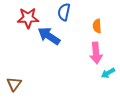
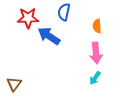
cyan arrow: moved 13 px left, 5 px down; rotated 24 degrees counterclockwise
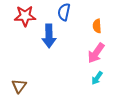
red star: moved 3 px left, 2 px up
blue arrow: rotated 125 degrees counterclockwise
pink arrow: rotated 40 degrees clockwise
cyan arrow: moved 2 px right
brown triangle: moved 5 px right, 2 px down
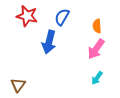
blue semicircle: moved 2 px left, 5 px down; rotated 18 degrees clockwise
red star: moved 2 px right; rotated 15 degrees clockwise
blue arrow: moved 6 px down; rotated 15 degrees clockwise
pink arrow: moved 4 px up
brown triangle: moved 1 px left, 1 px up
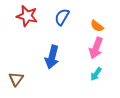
orange semicircle: rotated 48 degrees counterclockwise
blue arrow: moved 3 px right, 15 px down
pink arrow: moved 1 px up; rotated 15 degrees counterclockwise
cyan arrow: moved 1 px left, 4 px up
brown triangle: moved 2 px left, 6 px up
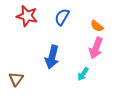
cyan arrow: moved 13 px left
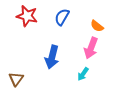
pink arrow: moved 5 px left
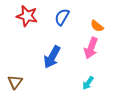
blue arrow: rotated 15 degrees clockwise
cyan arrow: moved 5 px right, 9 px down
brown triangle: moved 1 px left, 3 px down
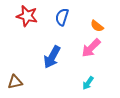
blue semicircle: rotated 12 degrees counterclockwise
pink arrow: rotated 25 degrees clockwise
brown triangle: rotated 42 degrees clockwise
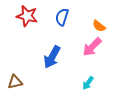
orange semicircle: moved 2 px right
pink arrow: moved 1 px right, 1 px up
